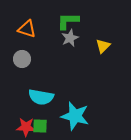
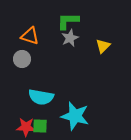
orange triangle: moved 3 px right, 7 px down
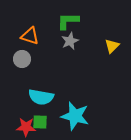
gray star: moved 3 px down
yellow triangle: moved 9 px right
green square: moved 4 px up
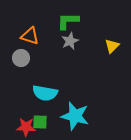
gray circle: moved 1 px left, 1 px up
cyan semicircle: moved 4 px right, 4 px up
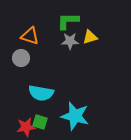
gray star: rotated 24 degrees clockwise
yellow triangle: moved 22 px left, 9 px up; rotated 28 degrees clockwise
cyan semicircle: moved 4 px left
green square: rotated 14 degrees clockwise
red star: rotated 12 degrees counterclockwise
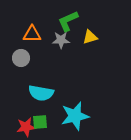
green L-shape: rotated 25 degrees counterclockwise
orange triangle: moved 2 px right, 2 px up; rotated 18 degrees counterclockwise
gray star: moved 9 px left, 1 px up
cyan star: rotated 28 degrees counterclockwise
green square: rotated 21 degrees counterclockwise
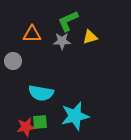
gray star: moved 1 px right, 1 px down
gray circle: moved 8 px left, 3 px down
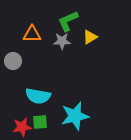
yellow triangle: rotated 14 degrees counterclockwise
cyan semicircle: moved 3 px left, 3 px down
red star: moved 4 px left
